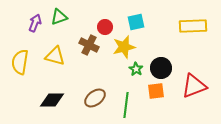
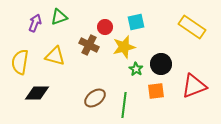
yellow rectangle: moved 1 px left, 1 px down; rotated 36 degrees clockwise
black circle: moved 4 px up
black diamond: moved 15 px left, 7 px up
green line: moved 2 px left
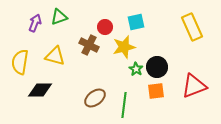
yellow rectangle: rotated 32 degrees clockwise
black circle: moved 4 px left, 3 px down
black diamond: moved 3 px right, 3 px up
